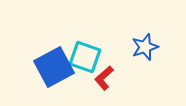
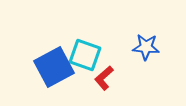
blue star: moved 1 px right; rotated 24 degrees clockwise
cyan square: moved 2 px up
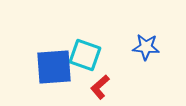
blue square: rotated 24 degrees clockwise
red L-shape: moved 4 px left, 9 px down
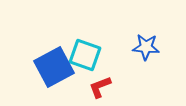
blue square: rotated 24 degrees counterclockwise
red L-shape: rotated 20 degrees clockwise
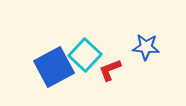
cyan square: rotated 24 degrees clockwise
red L-shape: moved 10 px right, 17 px up
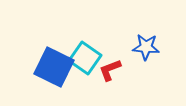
cyan square: moved 3 px down; rotated 8 degrees counterclockwise
blue square: rotated 36 degrees counterclockwise
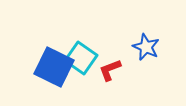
blue star: rotated 20 degrees clockwise
cyan square: moved 4 px left
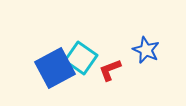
blue star: moved 3 px down
blue square: moved 1 px right, 1 px down; rotated 36 degrees clockwise
